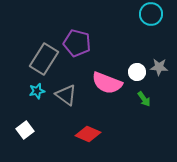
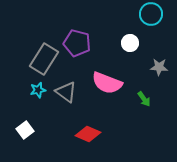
white circle: moved 7 px left, 29 px up
cyan star: moved 1 px right, 1 px up
gray triangle: moved 3 px up
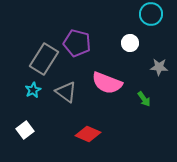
cyan star: moved 5 px left; rotated 14 degrees counterclockwise
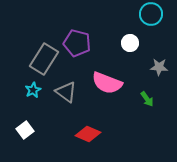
green arrow: moved 3 px right
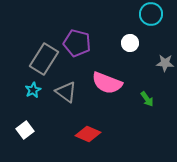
gray star: moved 6 px right, 4 px up
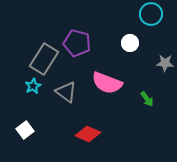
cyan star: moved 4 px up
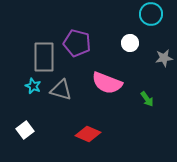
gray rectangle: moved 2 px up; rotated 32 degrees counterclockwise
gray star: moved 1 px left, 5 px up; rotated 12 degrees counterclockwise
cyan star: rotated 21 degrees counterclockwise
gray triangle: moved 5 px left, 2 px up; rotated 20 degrees counterclockwise
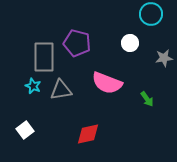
gray triangle: rotated 25 degrees counterclockwise
red diamond: rotated 35 degrees counterclockwise
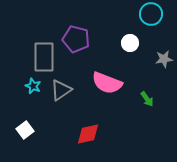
purple pentagon: moved 1 px left, 4 px up
gray star: moved 1 px down
gray triangle: rotated 25 degrees counterclockwise
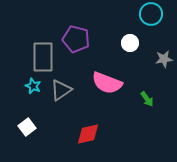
gray rectangle: moved 1 px left
white square: moved 2 px right, 3 px up
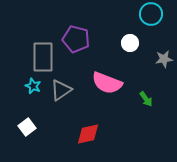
green arrow: moved 1 px left
